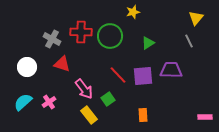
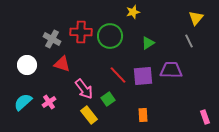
white circle: moved 2 px up
pink rectangle: rotated 72 degrees clockwise
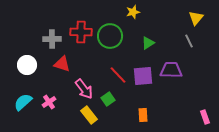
gray cross: rotated 30 degrees counterclockwise
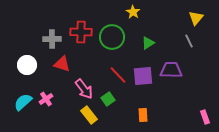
yellow star: rotated 24 degrees counterclockwise
green circle: moved 2 px right, 1 px down
pink cross: moved 3 px left, 3 px up
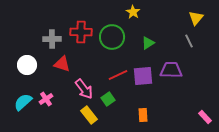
red line: rotated 72 degrees counterclockwise
pink rectangle: rotated 24 degrees counterclockwise
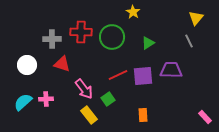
pink cross: rotated 32 degrees clockwise
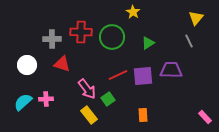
pink arrow: moved 3 px right
